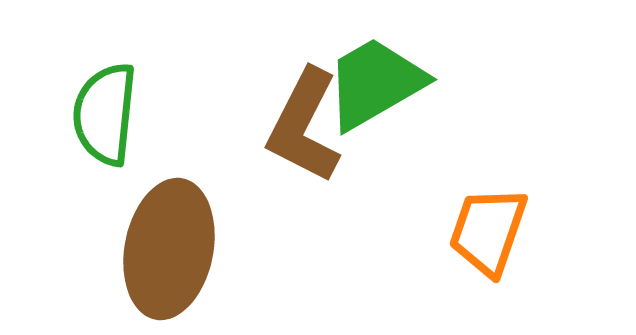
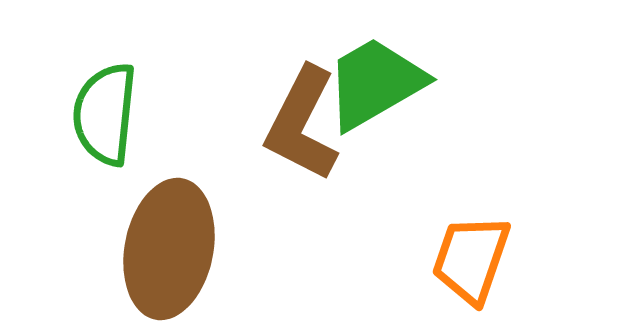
brown L-shape: moved 2 px left, 2 px up
orange trapezoid: moved 17 px left, 28 px down
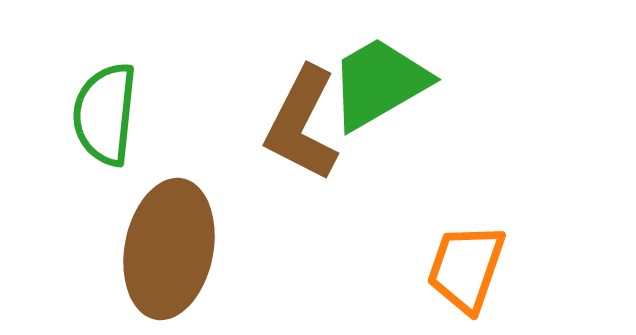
green trapezoid: moved 4 px right
orange trapezoid: moved 5 px left, 9 px down
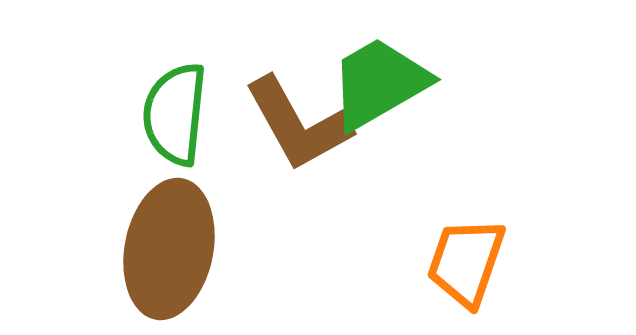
green semicircle: moved 70 px right
brown L-shape: moved 4 px left; rotated 56 degrees counterclockwise
orange trapezoid: moved 6 px up
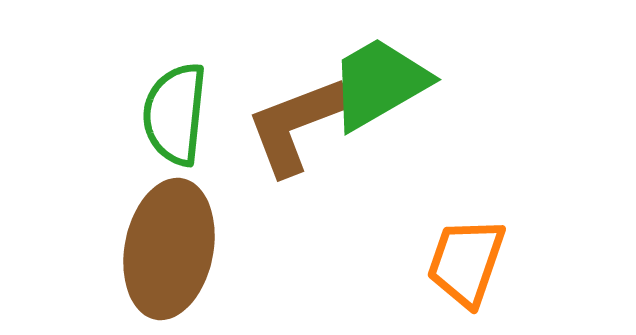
brown L-shape: moved 2 px left, 1 px down; rotated 98 degrees clockwise
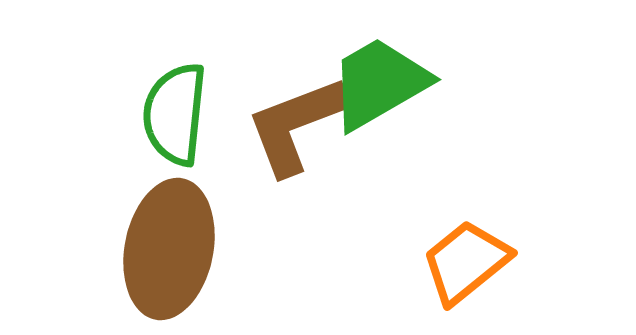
orange trapezoid: rotated 32 degrees clockwise
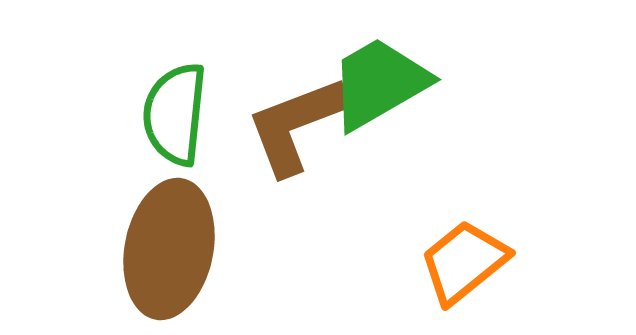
orange trapezoid: moved 2 px left
